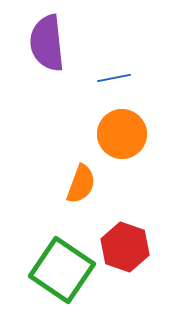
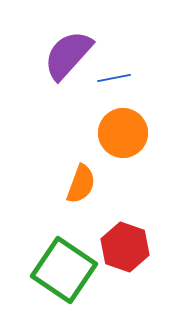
purple semicircle: moved 21 px right, 12 px down; rotated 48 degrees clockwise
orange circle: moved 1 px right, 1 px up
green square: moved 2 px right
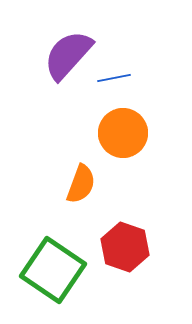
green square: moved 11 px left
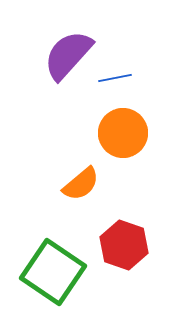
blue line: moved 1 px right
orange semicircle: rotated 30 degrees clockwise
red hexagon: moved 1 px left, 2 px up
green square: moved 2 px down
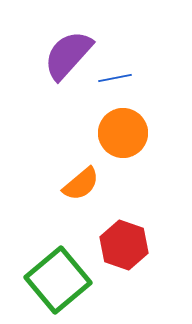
green square: moved 5 px right, 8 px down; rotated 16 degrees clockwise
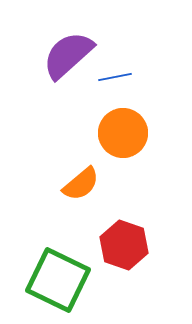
purple semicircle: rotated 6 degrees clockwise
blue line: moved 1 px up
green square: rotated 24 degrees counterclockwise
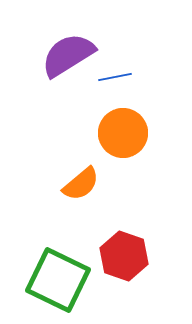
purple semicircle: rotated 10 degrees clockwise
red hexagon: moved 11 px down
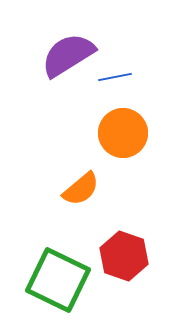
orange semicircle: moved 5 px down
